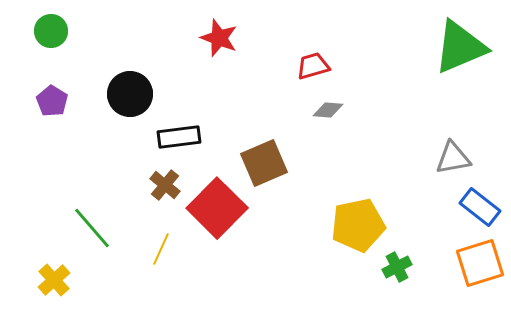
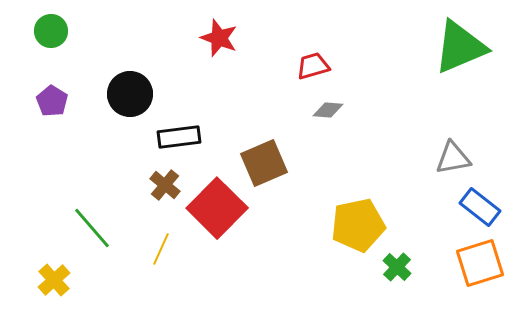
green cross: rotated 20 degrees counterclockwise
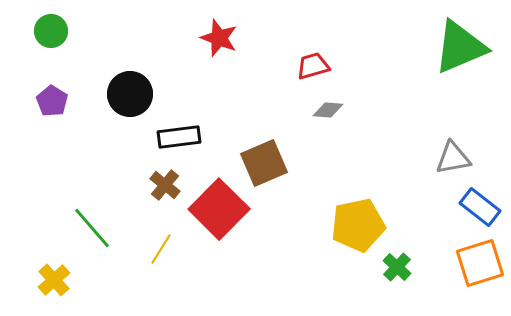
red square: moved 2 px right, 1 px down
yellow line: rotated 8 degrees clockwise
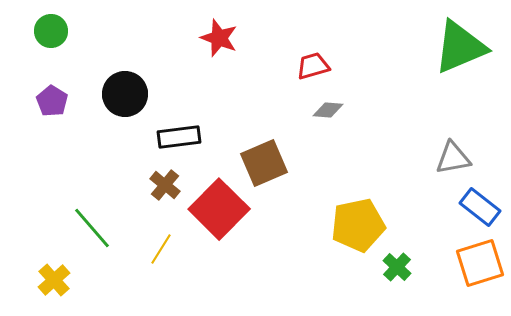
black circle: moved 5 px left
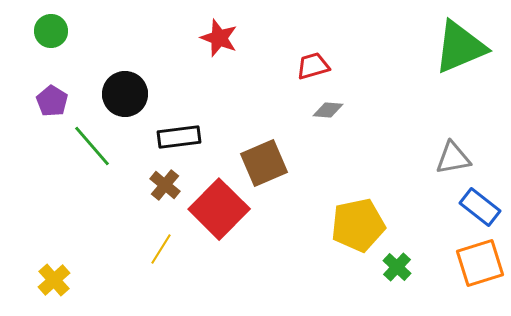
green line: moved 82 px up
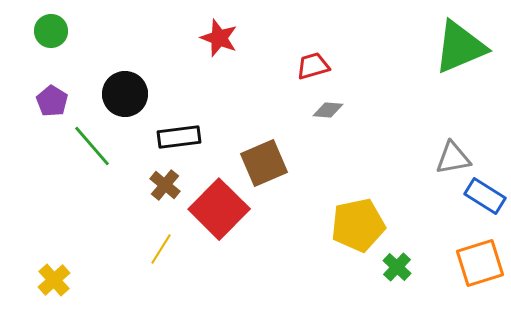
blue rectangle: moved 5 px right, 11 px up; rotated 6 degrees counterclockwise
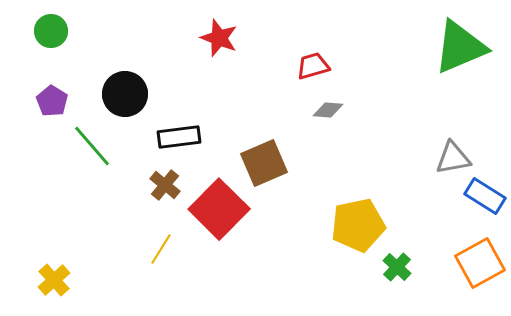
orange square: rotated 12 degrees counterclockwise
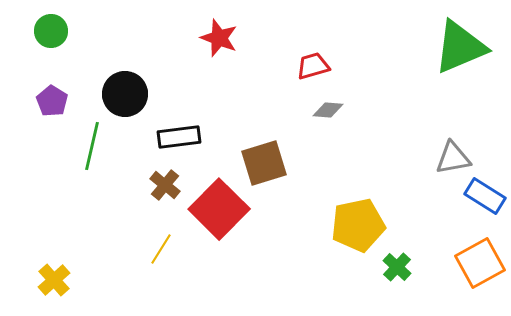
green line: rotated 54 degrees clockwise
brown square: rotated 6 degrees clockwise
